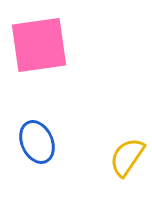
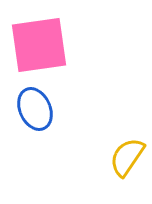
blue ellipse: moved 2 px left, 33 px up
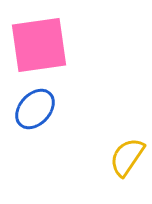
blue ellipse: rotated 66 degrees clockwise
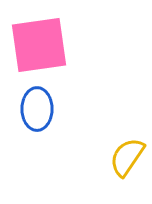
blue ellipse: moved 2 px right; rotated 42 degrees counterclockwise
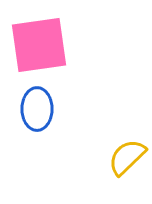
yellow semicircle: rotated 12 degrees clockwise
